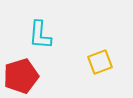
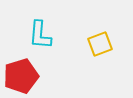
yellow square: moved 18 px up
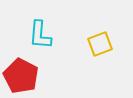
red pentagon: rotated 28 degrees counterclockwise
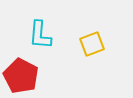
yellow square: moved 8 px left
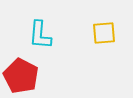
yellow square: moved 12 px right, 11 px up; rotated 15 degrees clockwise
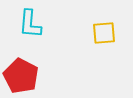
cyan L-shape: moved 10 px left, 11 px up
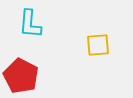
yellow square: moved 6 px left, 12 px down
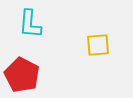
red pentagon: moved 1 px right, 1 px up
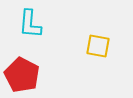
yellow square: moved 1 px down; rotated 15 degrees clockwise
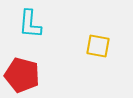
red pentagon: rotated 12 degrees counterclockwise
